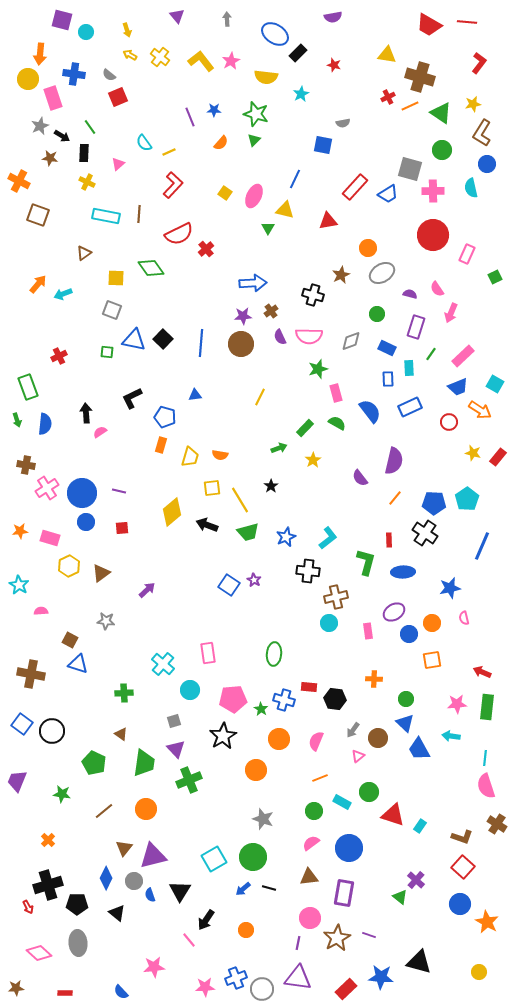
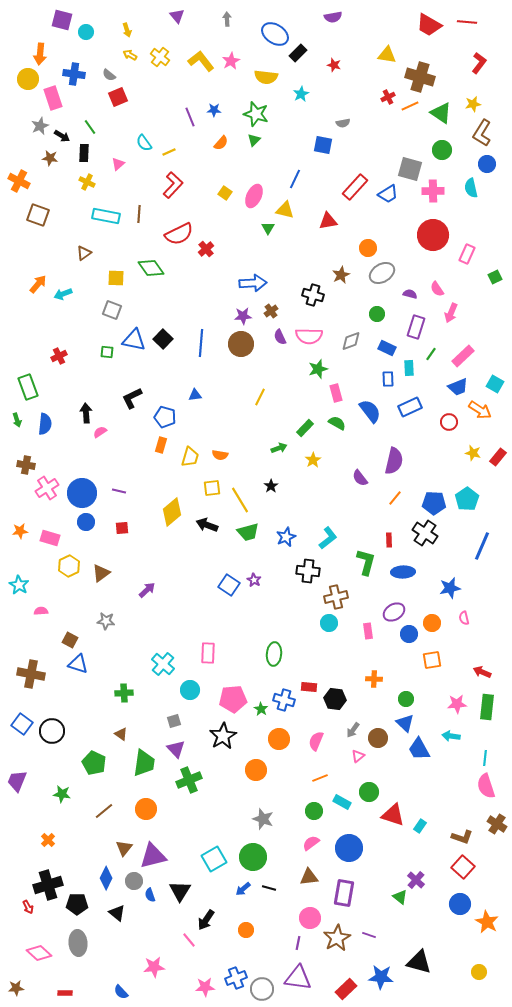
pink rectangle at (208, 653): rotated 10 degrees clockwise
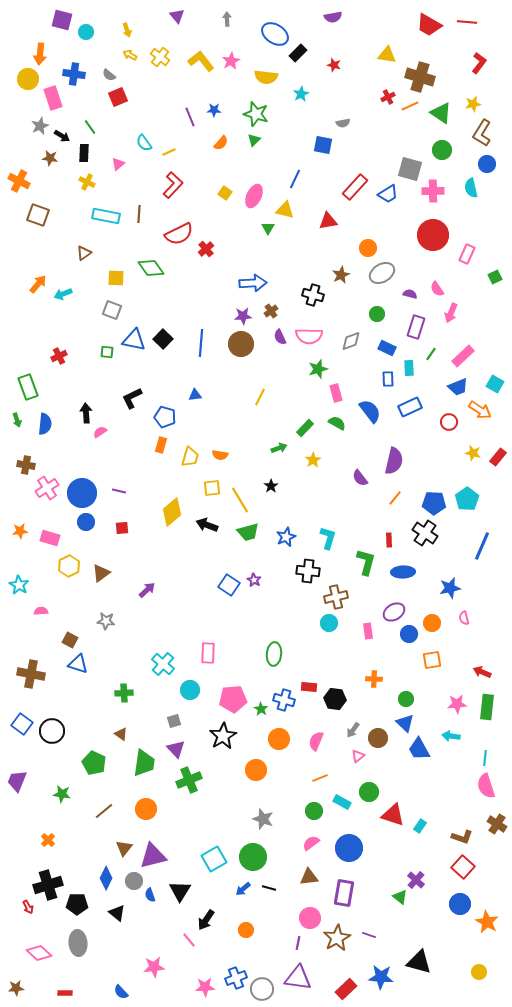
cyan L-shape at (328, 538): rotated 35 degrees counterclockwise
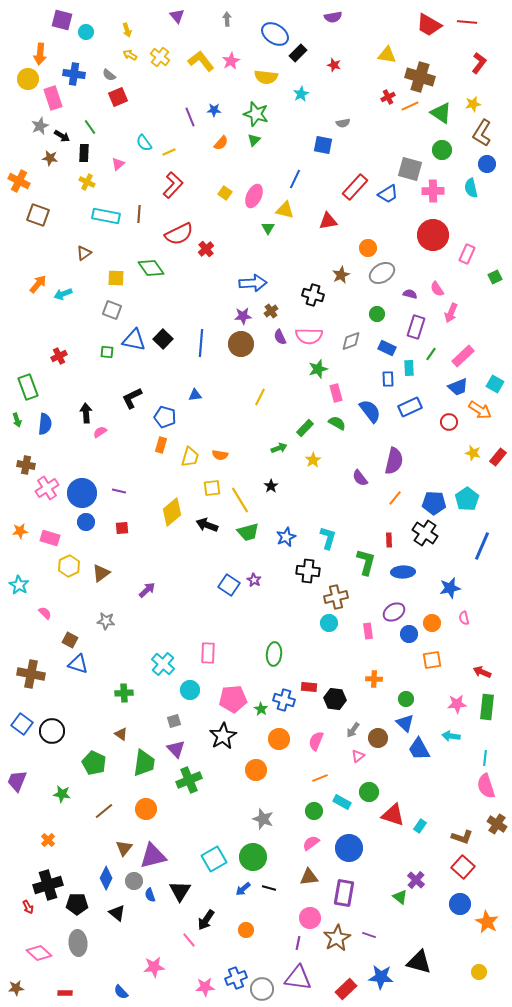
pink semicircle at (41, 611): moved 4 px right, 2 px down; rotated 48 degrees clockwise
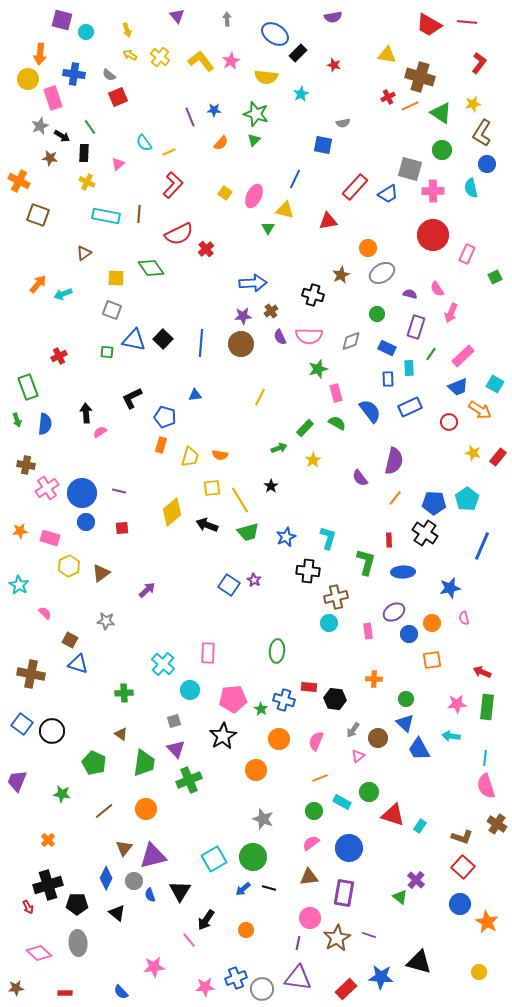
green ellipse at (274, 654): moved 3 px right, 3 px up
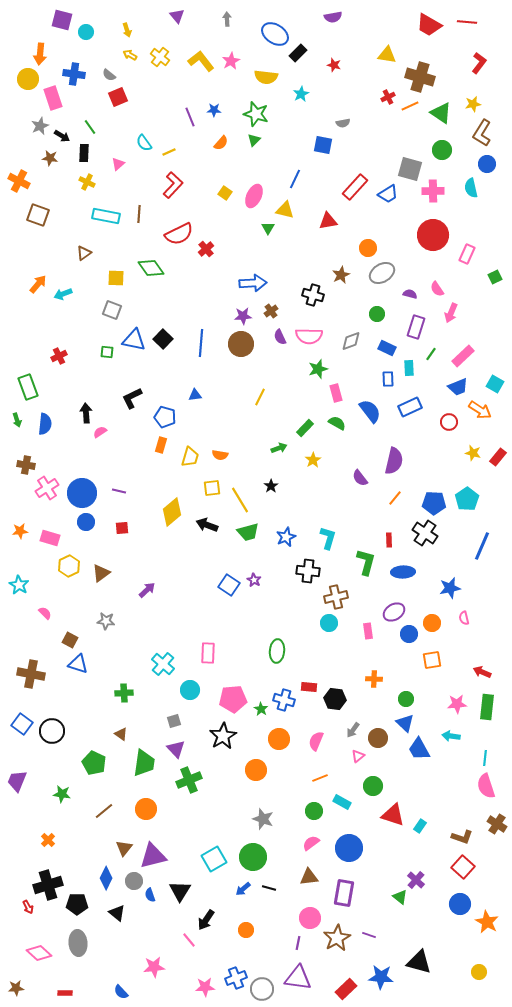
green circle at (369, 792): moved 4 px right, 6 px up
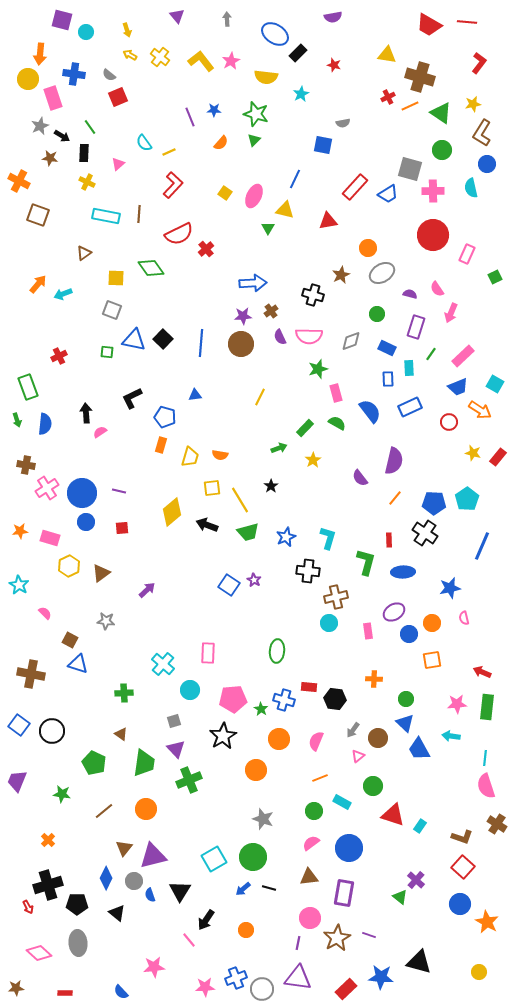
blue square at (22, 724): moved 3 px left, 1 px down
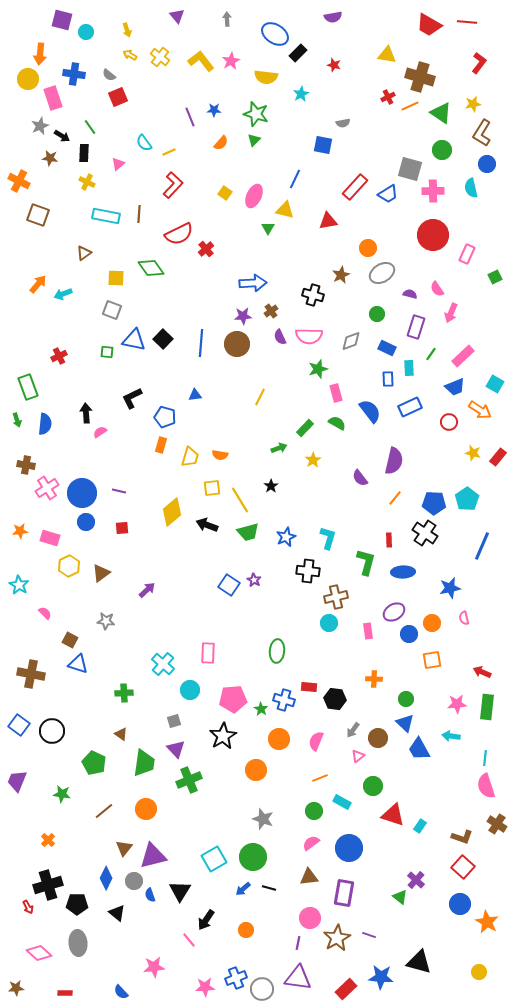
brown circle at (241, 344): moved 4 px left
blue trapezoid at (458, 387): moved 3 px left
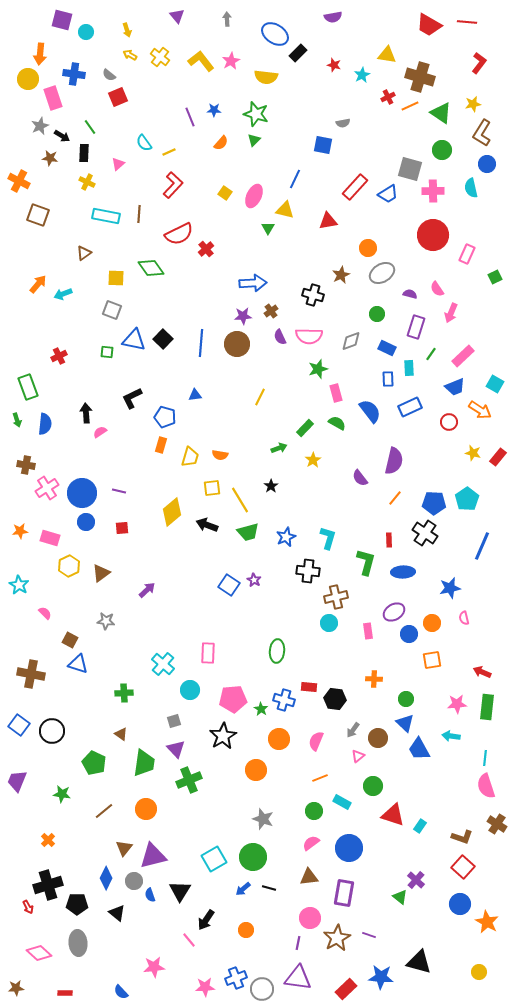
cyan star at (301, 94): moved 61 px right, 19 px up
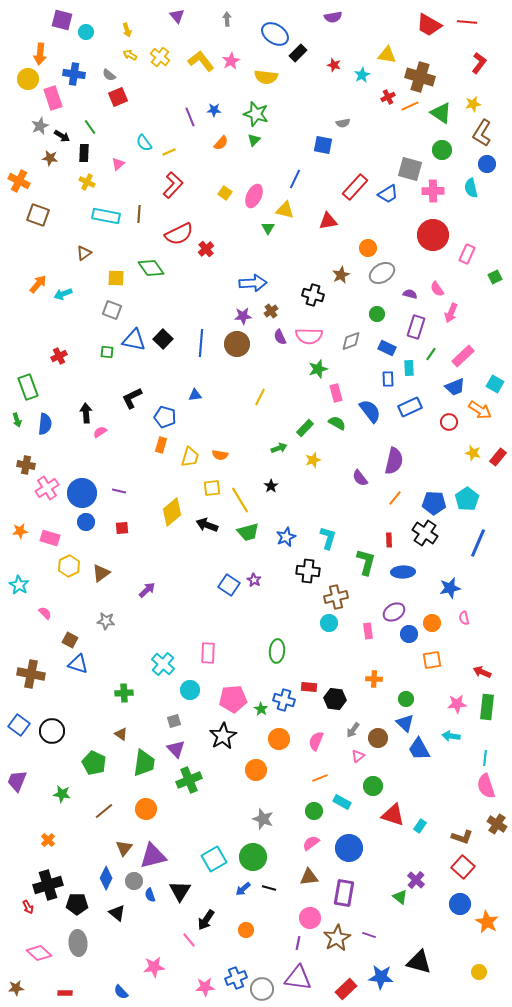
yellow star at (313, 460): rotated 14 degrees clockwise
blue line at (482, 546): moved 4 px left, 3 px up
